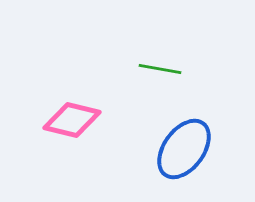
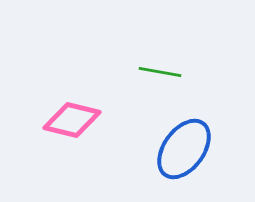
green line: moved 3 px down
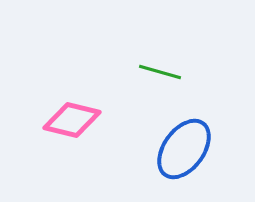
green line: rotated 6 degrees clockwise
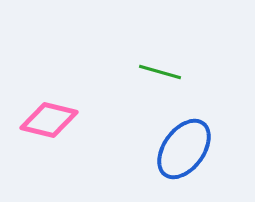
pink diamond: moved 23 px left
